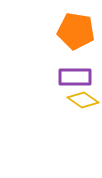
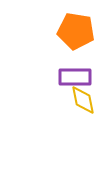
yellow diamond: rotated 44 degrees clockwise
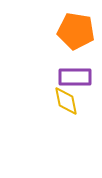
yellow diamond: moved 17 px left, 1 px down
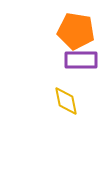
purple rectangle: moved 6 px right, 17 px up
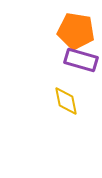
purple rectangle: rotated 16 degrees clockwise
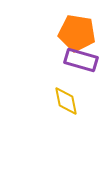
orange pentagon: moved 1 px right, 2 px down
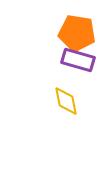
purple rectangle: moved 3 px left
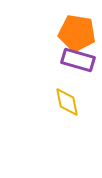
yellow diamond: moved 1 px right, 1 px down
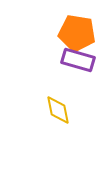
yellow diamond: moved 9 px left, 8 px down
